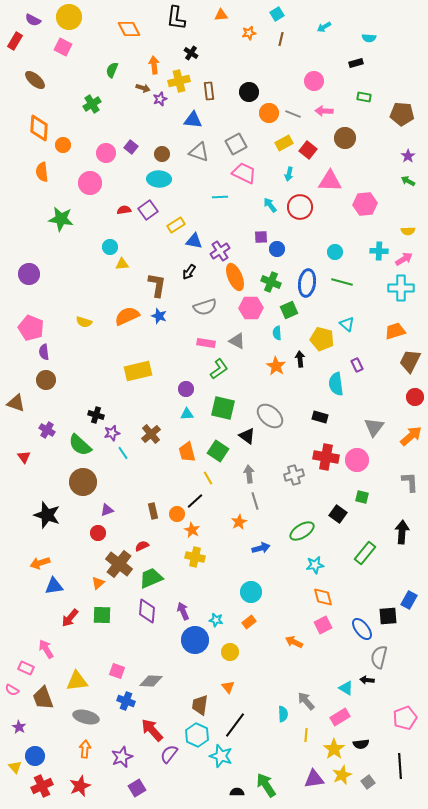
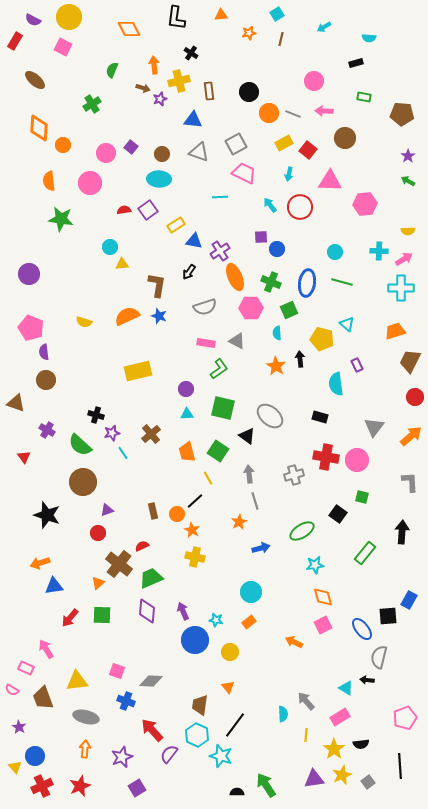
orange semicircle at (42, 172): moved 7 px right, 9 px down
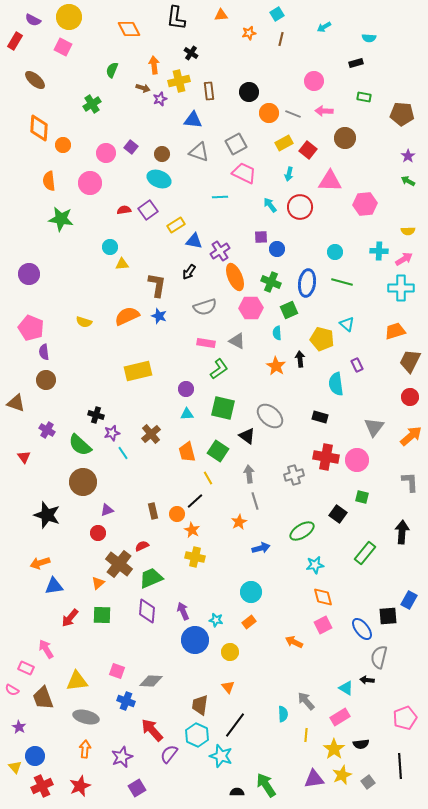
cyan ellipse at (159, 179): rotated 20 degrees clockwise
red circle at (415, 397): moved 5 px left
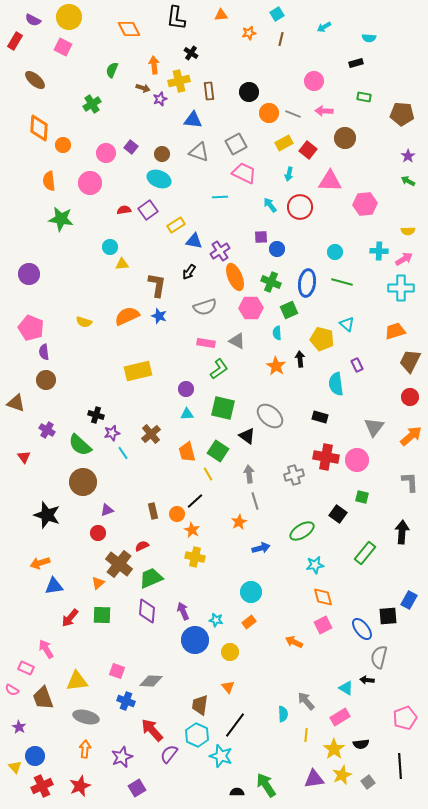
yellow line at (208, 478): moved 4 px up
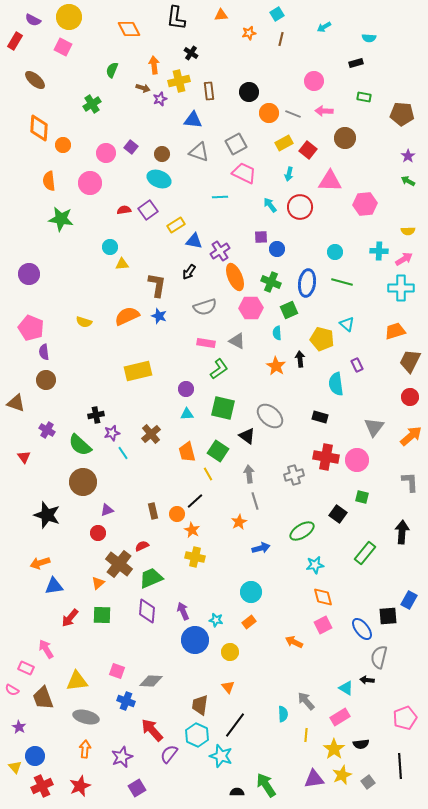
black cross at (96, 415): rotated 28 degrees counterclockwise
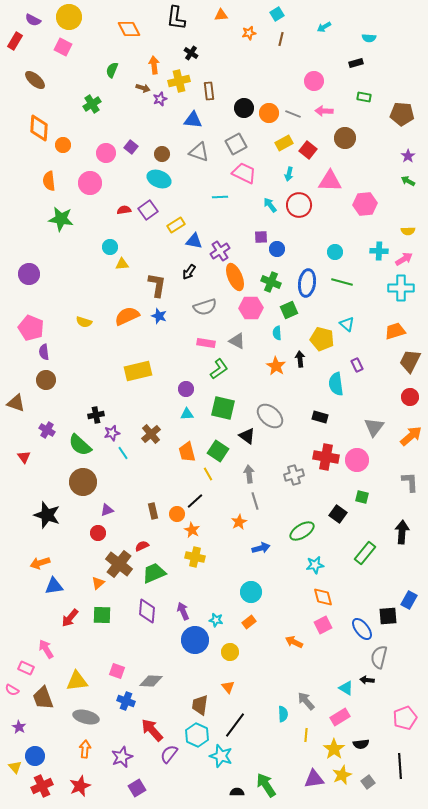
black circle at (249, 92): moved 5 px left, 16 px down
red circle at (300, 207): moved 1 px left, 2 px up
green trapezoid at (151, 578): moved 3 px right, 5 px up
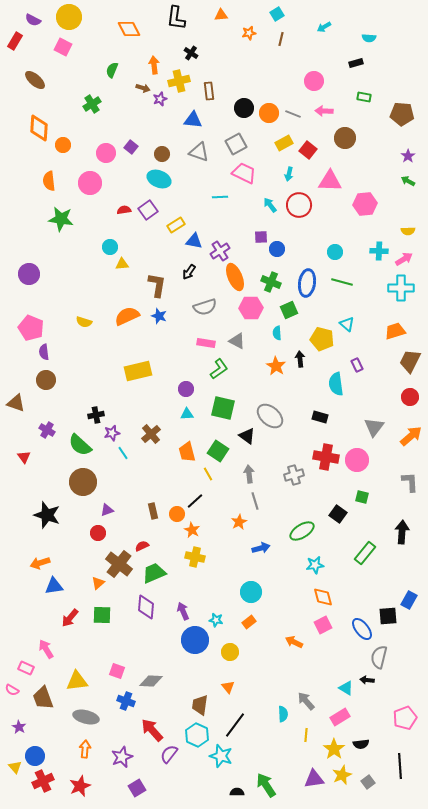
purple diamond at (147, 611): moved 1 px left, 4 px up
red cross at (42, 786): moved 1 px right, 5 px up
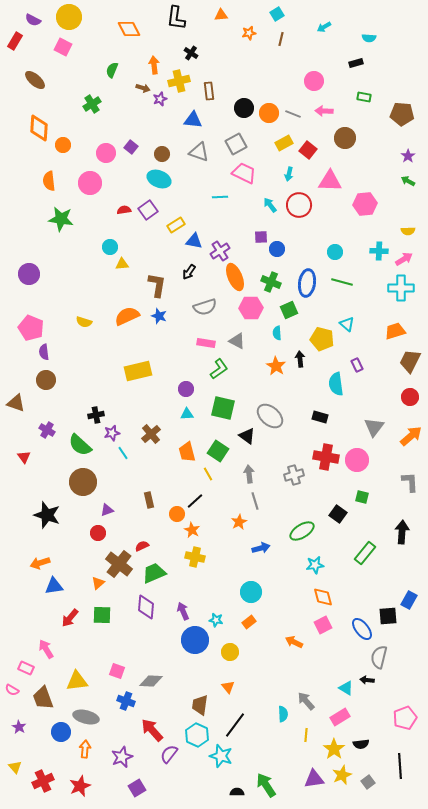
brown rectangle at (153, 511): moved 4 px left, 11 px up
blue circle at (35, 756): moved 26 px right, 24 px up
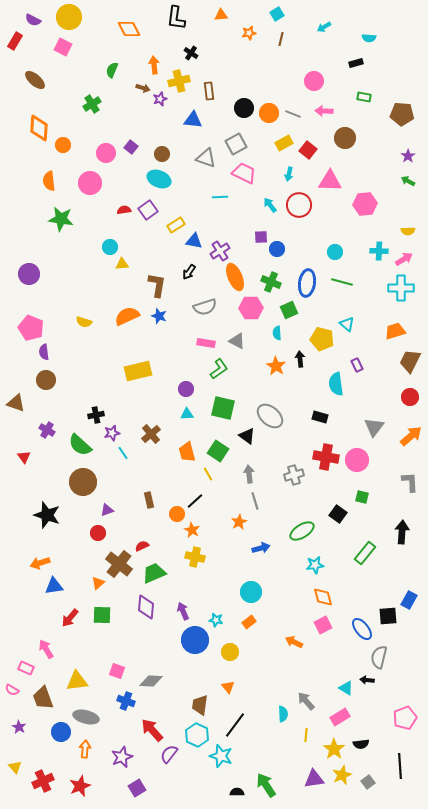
gray triangle at (199, 152): moved 7 px right, 6 px down
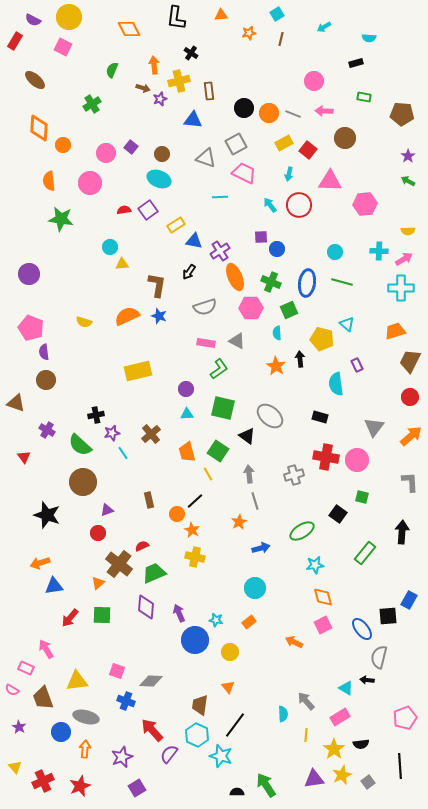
cyan circle at (251, 592): moved 4 px right, 4 px up
purple arrow at (183, 611): moved 4 px left, 2 px down
